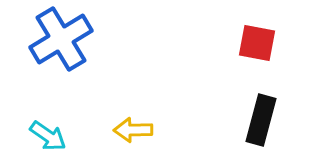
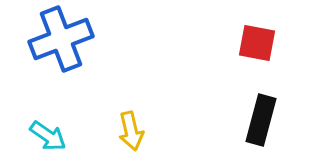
blue cross: rotated 10 degrees clockwise
yellow arrow: moved 2 px left, 1 px down; rotated 102 degrees counterclockwise
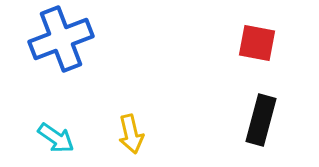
yellow arrow: moved 3 px down
cyan arrow: moved 8 px right, 2 px down
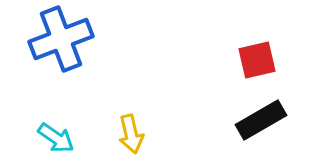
red square: moved 17 px down; rotated 24 degrees counterclockwise
black rectangle: rotated 45 degrees clockwise
